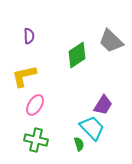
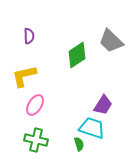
cyan trapezoid: rotated 28 degrees counterclockwise
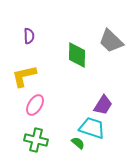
green diamond: rotated 56 degrees counterclockwise
green semicircle: moved 1 px left, 1 px up; rotated 32 degrees counterclockwise
